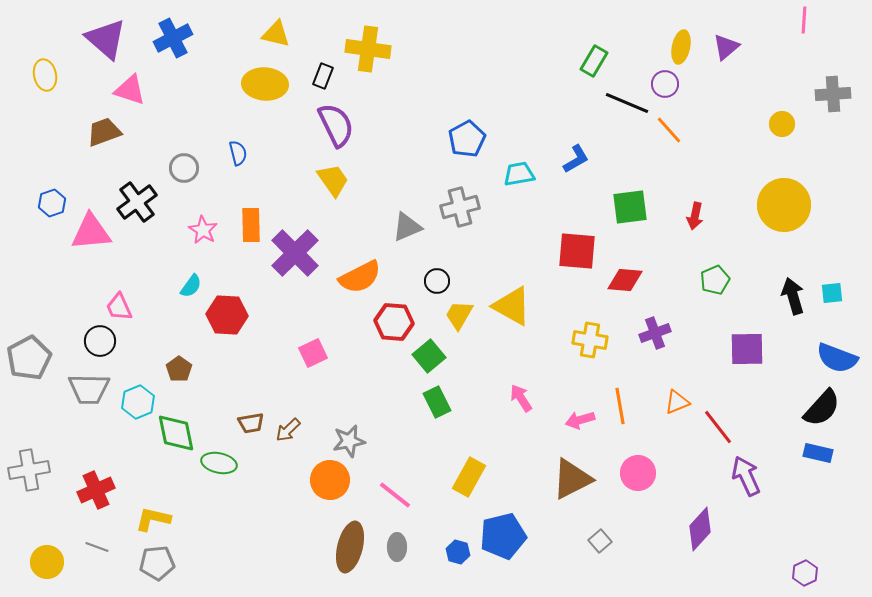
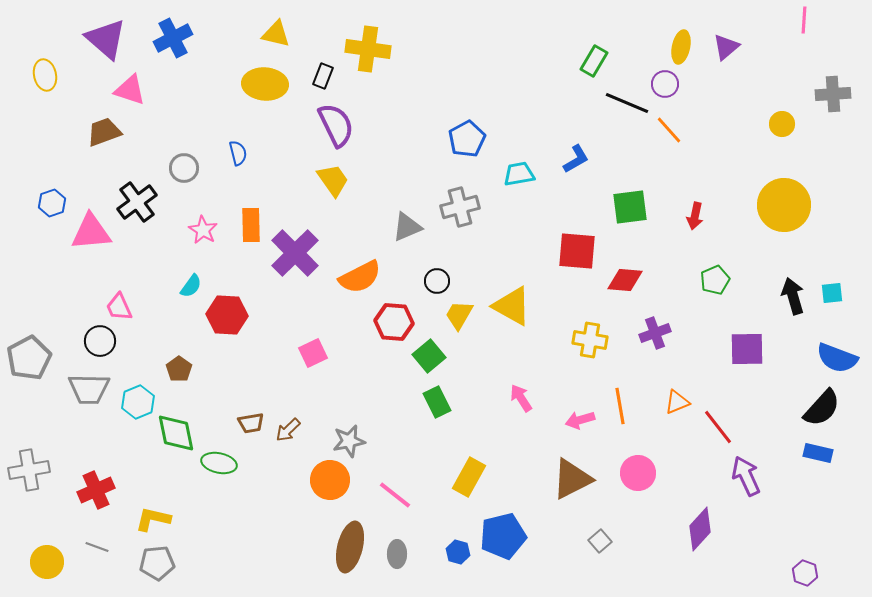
gray ellipse at (397, 547): moved 7 px down
purple hexagon at (805, 573): rotated 15 degrees counterclockwise
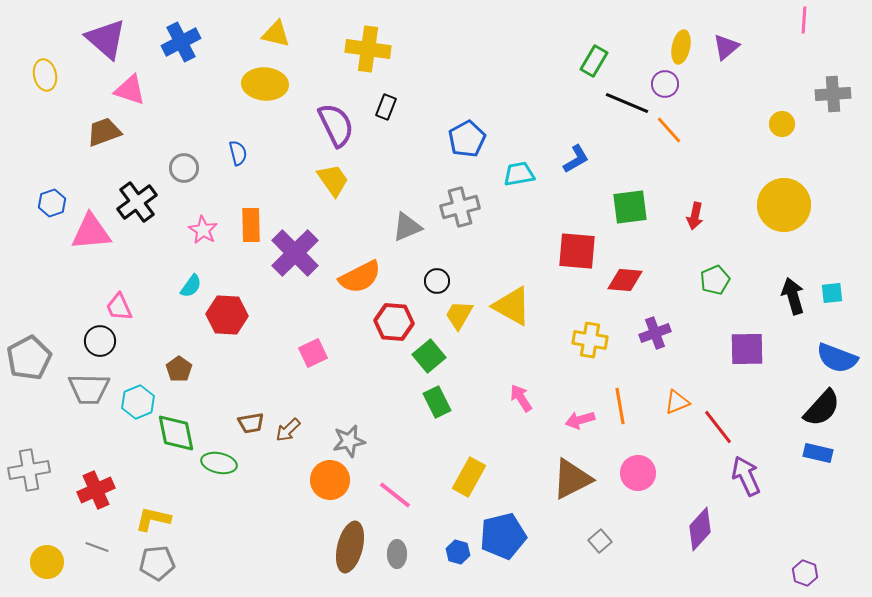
blue cross at (173, 38): moved 8 px right, 4 px down
black rectangle at (323, 76): moved 63 px right, 31 px down
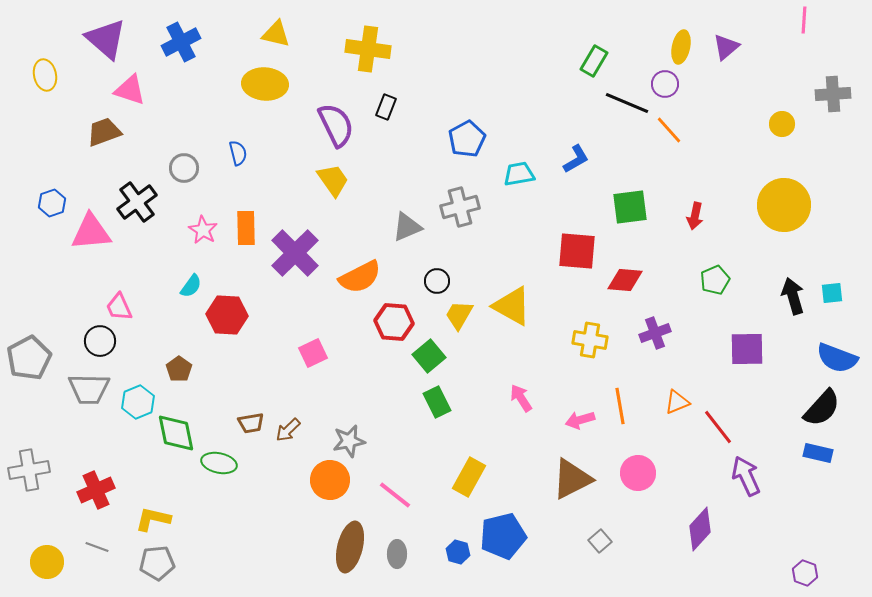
orange rectangle at (251, 225): moved 5 px left, 3 px down
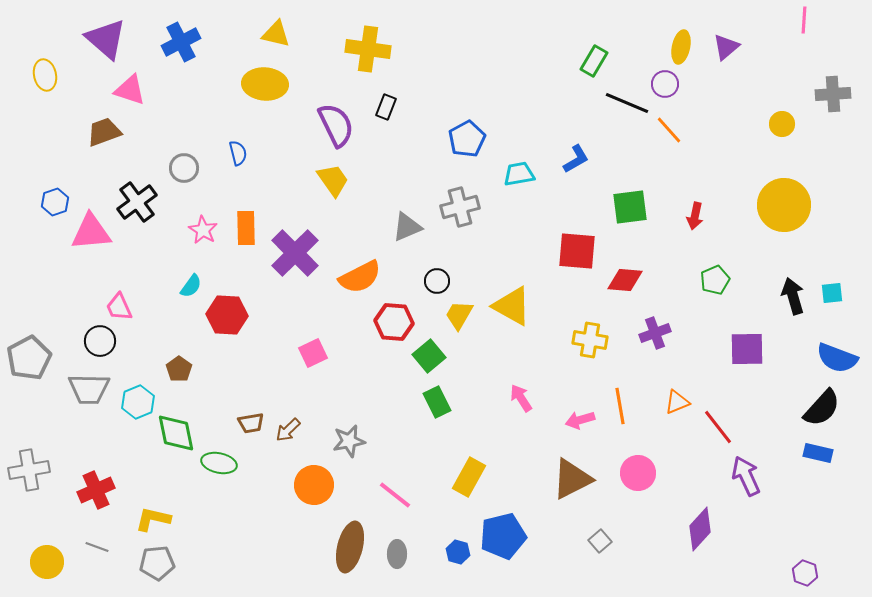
blue hexagon at (52, 203): moved 3 px right, 1 px up
orange circle at (330, 480): moved 16 px left, 5 px down
